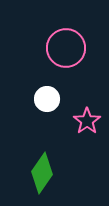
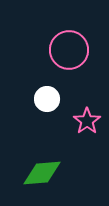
pink circle: moved 3 px right, 2 px down
green diamond: rotated 51 degrees clockwise
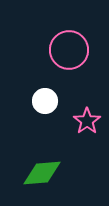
white circle: moved 2 px left, 2 px down
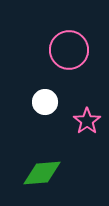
white circle: moved 1 px down
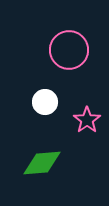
pink star: moved 1 px up
green diamond: moved 10 px up
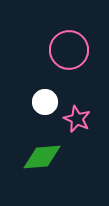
pink star: moved 10 px left, 1 px up; rotated 12 degrees counterclockwise
green diamond: moved 6 px up
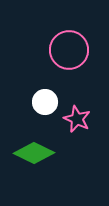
green diamond: moved 8 px left, 4 px up; rotated 30 degrees clockwise
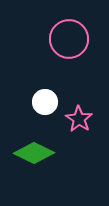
pink circle: moved 11 px up
pink star: moved 2 px right; rotated 8 degrees clockwise
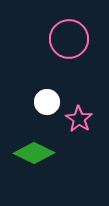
white circle: moved 2 px right
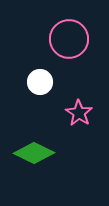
white circle: moved 7 px left, 20 px up
pink star: moved 6 px up
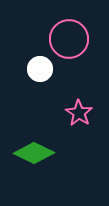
white circle: moved 13 px up
